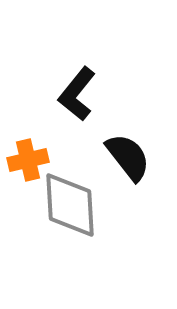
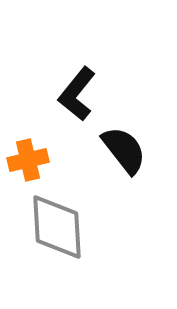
black semicircle: moved 4 px left, 7 px up
gray diamond: moved 13 px left, 22 px down
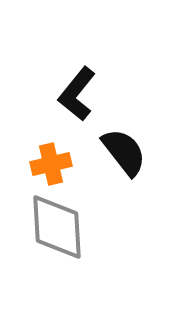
black semicircle: moved 2 px down
orange cross: moved 23 px right, 4 px down
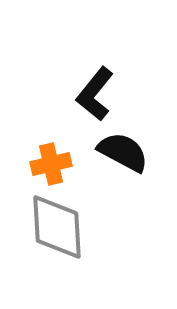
black L-shape: moved 18 px right
black semicircle: moved 1 px left; rotated 24 degrees counterclockwise
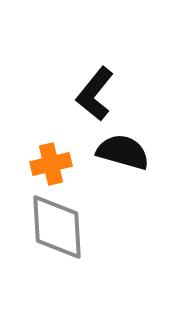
black semicircle: rotated 12 degrees counterclockwise
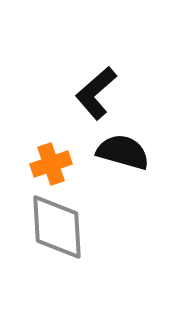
black L-shape: moved 1 px right, 1 px up; rotated 10 degrees clockwise
orange cross: rotated 6 degrees counterclockwise
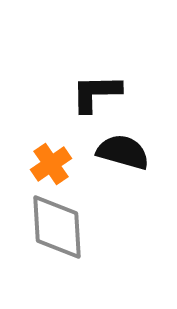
black L-shape: rotated 40 degrees clockwise
orange cross: rotated 15 degrees counterclockwise
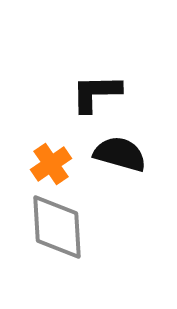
black semicircle: moved 3 px left, 2 px down
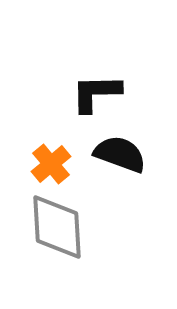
black semicircle: rotated 4 degrees clockwise
orange cross: rotated 6 degrees counterclockwise
